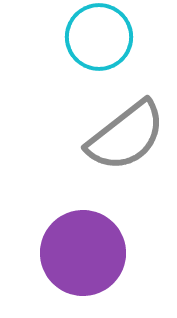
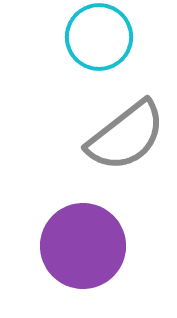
purple circle: moved 7 px up
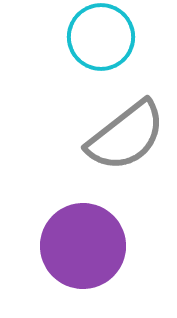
cyan circle: moved 2 px right
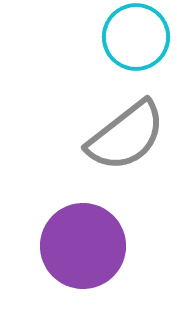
cyan circle: moved 35 px right
